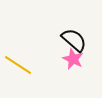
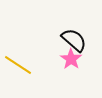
pink star: moved 2 px left; rotated 10 degrees clockwise
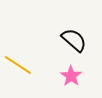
pink star: moved 17 px down
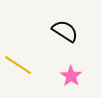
black semicircle: moved 9 px left, 9 px up; rotated 8 degrees counterclockwise
